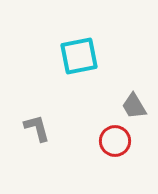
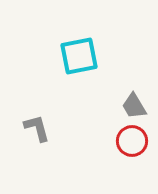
red circle: moved 17 px right
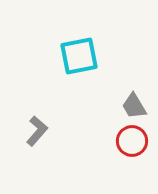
gray L-shape: moved 3 px down; rotated 56 degrees clockwise
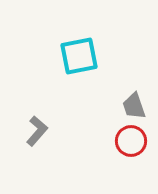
gray trapezoid: rotated 12 degrees clockwise
red circle: moved 1 px left
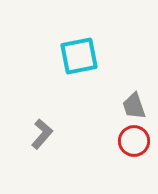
gray L-shape: moved 5 px right, 3 px down
red circle: moved 3 px right
